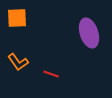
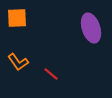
purple ellipse: moved 2 px right, 5 px up
red line: rotated 21 degrees clockwise
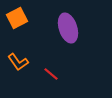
orange square: rotated 25 degrees counterclockwise
purple ellipse: moved 23 px left
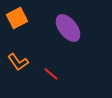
purple ellipse: rotated 20 degrees counterclockwise
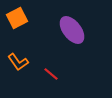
purple ellipse: moved 4 px right, 2 px down
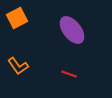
orange L-shape: moved 4 px down
red line: moved 18 px right; rotated 21 degrees counterclockwise
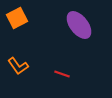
purple ellipse: moved 7 px right, 5 px up
red line: moved 7 px left
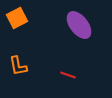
orange L-shape: rotated 25 degrees clockwise
red line: moved 6 px right, 1 px down
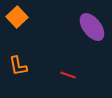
orange square: moved 1 px up; rotated 15 degrees counterclockwise
purple ellipse: moved 13 px right, 2 px down
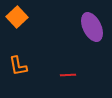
purple ellipse: rotated 12 degrees clockwise
red line: rotated 21 degrees counterclockwise
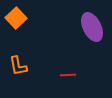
orange square: moved 1 px left, 1 px down
